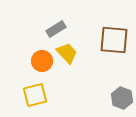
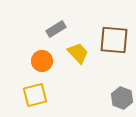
yellow trapezoid: moved 11 px right
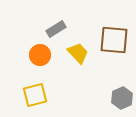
orange circle: moved 2 px left, 6 px up
gray hexagon: rotated 15 degrees clockwise
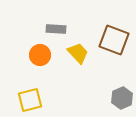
gray rectangle: rotated 36 degrees clockwise
brown square: rotated 16 degrees clockwise
yellow square: moved 5 px left, 5 px down
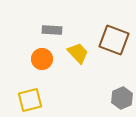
gray rectangle: moved 4 px left, 1 px down
orange circle: moved 2 px right, 4 px down
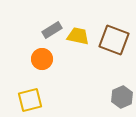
gray rectangle: rotated 36 degrees counterclockwise
yellow trapezoid: moved 17 px up; rotated 35 degrees counterclockwise
gray hexagon: moved 1 px up
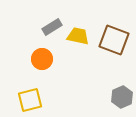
gray rectangle: moved 3 px up
